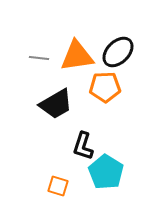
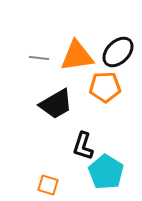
orange square: moved 10 px left, 1 px up
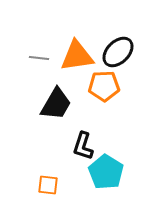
orange pentagon: moved 1 px left, 1 px up
black trapezoid: rotated 30 degrees counterclockwise
orange square: rotated 10 degrees counterclockwise
